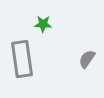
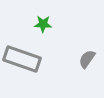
gray rectangle: rotated 63 degrees counterclockwise
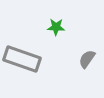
green star: moved 13 px right, 3 px down
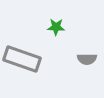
gray semicircle: rotated 126 degrees counterclockwise
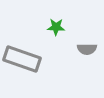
gray semicircle: moved 10 px up
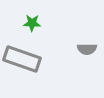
green star: moved 24 px left, 4 px up
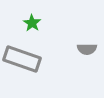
green star: rotated 30 degrees clockwise
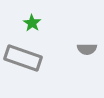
gray rectangle: moved 1 px right, 1 px up
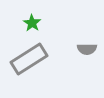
gray rectangle: moved 6 px right, 1 px down; rotated 51 degrees counterclockwise
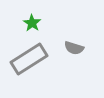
gray semicircle: moved 13 px left, 1 px up; rotated 18 degrees clockwise
